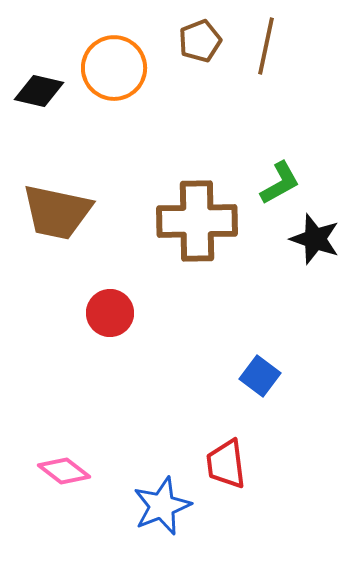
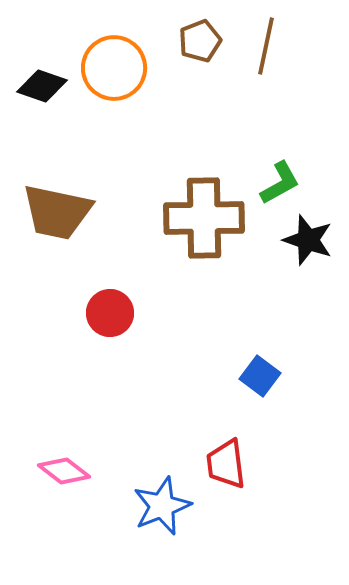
black diamond: moved 3 px right, 5 px up; rotated 6 degrees clockwise
brown cross: moved 7 px right, 3 px up
black star: moved 7 px left, 1 px down
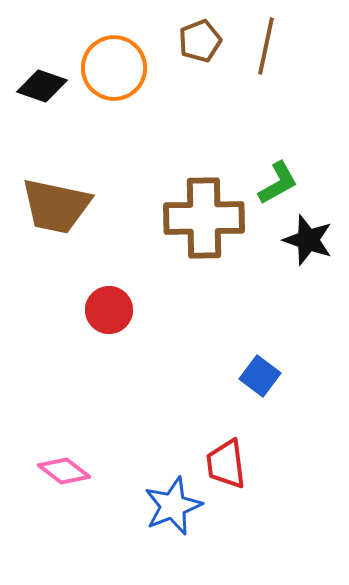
green L-shape: moved 2 px left
brown trapezoid: moved 1 px left, 6 px up
red circle: moved 1 px left, 3 px up
blue star: moved 11 px right
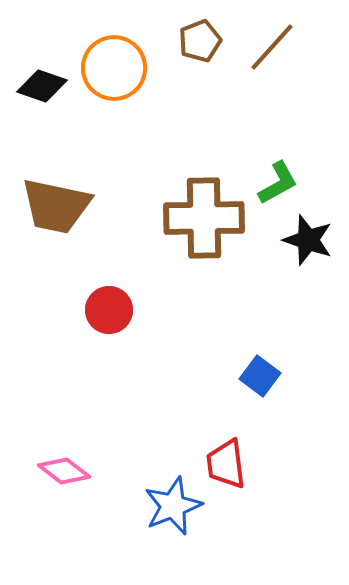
brown line: moved 6 px right, 1 px down; rotated 30 degrees clockwise
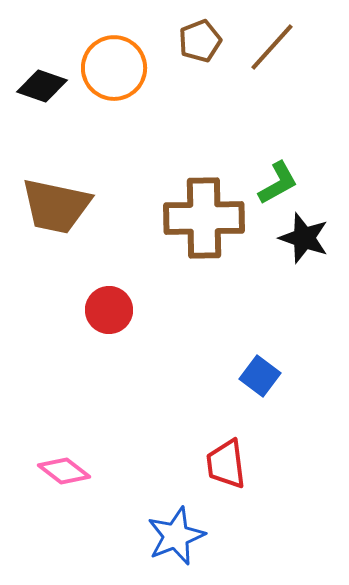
black star: moved 4 px left, 2 px up
blue star: moved 3 px right, 30 px down
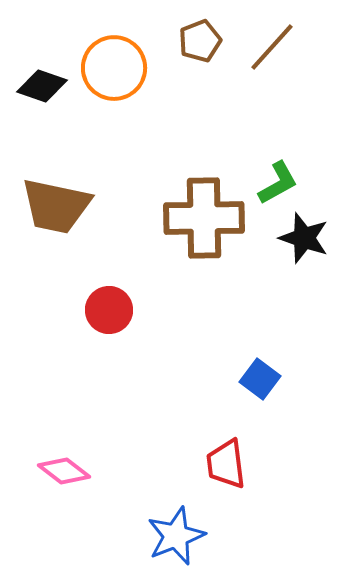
blue square: moved 3 px down
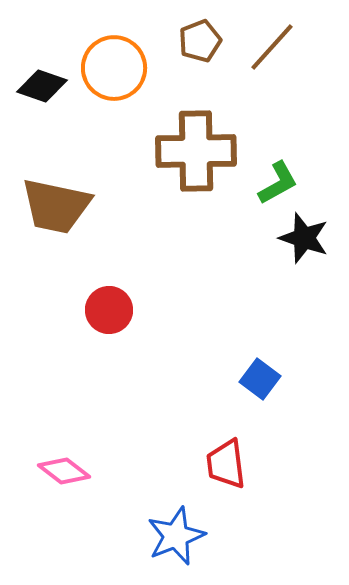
brown cross: moved 8 px left, 67 px up
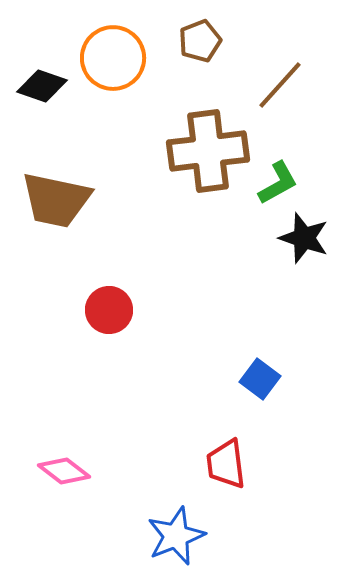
brown line: moved 8 px right, 38 px down
orange circle: moved 1 px left, 10 px up
brown cross: moved 12 px right; rotated 6 degrees counterclockwise
brown trapezoid: moved 6 px up
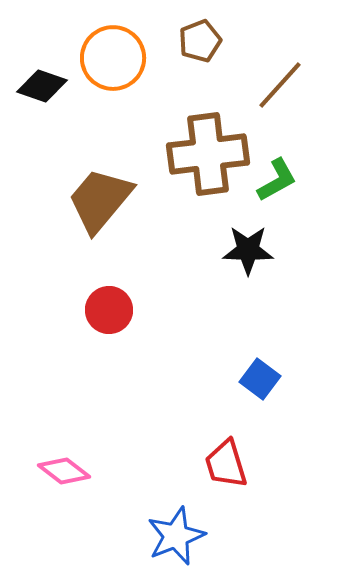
brown cross: moved 3 px down
green L-shape: moved 1 px left, 3 px up
brown trapezoid: moved 44 px right; rotated 118 degrees clockwise
black star: moved 56 px left, 12 px down; rotated 18 degrees counterclockwise
red trapezoid: rotated 10 degrees counterclockwise
